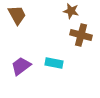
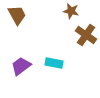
brown cross: moved 5 px right; rotated 20 degrees clockwise
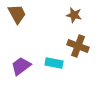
brown star: moved 3 px right, 4 px down
brown trapezoid: moved 1 px up
brown cross: moved 8 px left, 11 px down; rotated 15 degrees counterclockwise
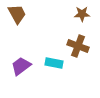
brown star: moved 8 px right, 1 px up; rotated 14 degrees counterclockwise
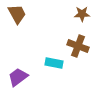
purple trapezoid: moved 3 px left, 11 px down
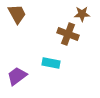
brown cross: moved 10 px left, 12 px up
cyan rectangle: moved 3 px left
purple trapezoid: moved 1 px left, 1 px up
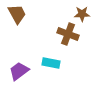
purple trapezoid: moved 2 px right, 5 px up
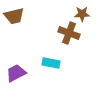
brown trapezoid: moved 3 px left, 2 px down; rotated 105 degrees clockwise
brown cross: moved 1 px right, 1 px up
purple trapezoid: moved 3 px left, 2 px down; rotated 10 degrees clockwise
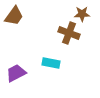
brown trapezoid: rotated 40 degrees counterclockwise
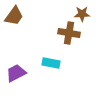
brown cross: rotated 10 degrees counterclockwise
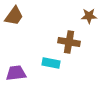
brown star: moved 7 px right, 2 px down
brown cross: moved 9 px down
purple trapezoid: rotated 20 degrees clockwise
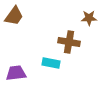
brown star: moved 2 px down
